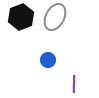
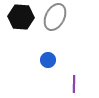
black hexagon: rotated 25 degrees clockwise
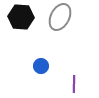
gray ellipse: moved 5 px right
blue circle: moved 7 px left, 6 px down
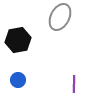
black hexagon: moved 3 px left, 23 px down; rotated 15 degrees counterclockwise
blue circle: moved 23 px left, 14 px down
